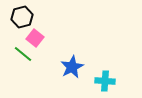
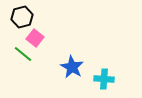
blue star: rotated 15 degrees counterclockwise
cyan cross: moved 1 px left, 2 px up
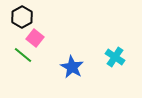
black hexagon: rotated 15 degrees counterclockwise
green line: moved 1 px down
cyan cross: moved 11 px right, 22 px up; rotated 30 degrees clockwise
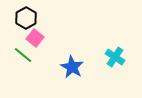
black hexagon: moved 4 px right, 1 px down
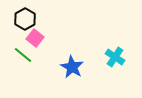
black hexagon: moved 1 px left, 1 px down
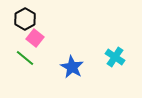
green line: moved 2 px right, 3 px down
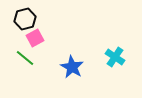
black hexagon: rotated 15 degrees clockwise
pink square: rotated 24 degrees clockwise
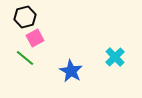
black hexagon: moved 2 px up
cyan cross: rotated 12 degrees clockwise
blue star: moved 1 px left, 4 px down
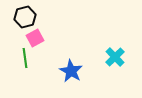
green line: rotated 42 degrees clockwise
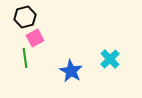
cyan cross: moved 5 px left, 2 px down
